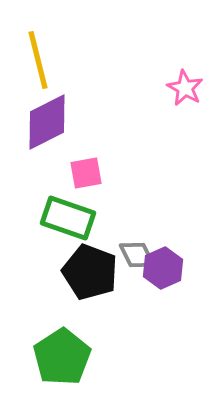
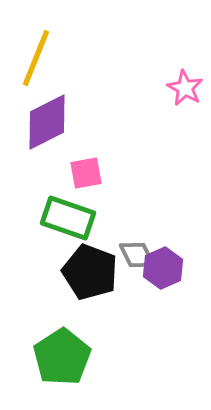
yellow line: moved 2 px left, 2 px up; rotated 36 degrees clockwise
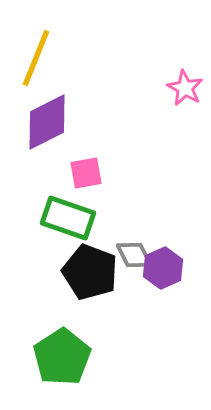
gray diamond: moved 3 px left
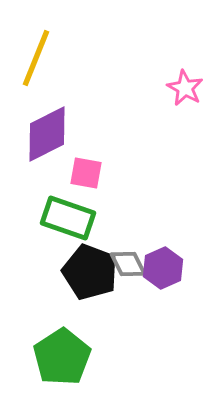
purple diamond: moved 12 px down
pink square: rotated 20 degrees clockwise
gray diamond: moved 6 px left, 9 px down
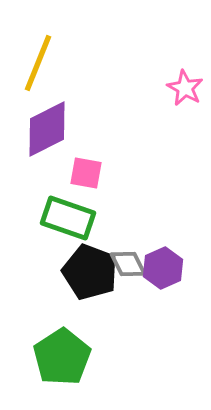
yellow line: moved 2 px right, 5 px down
purple diamond: moved 5 px up
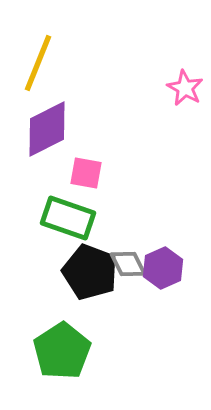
green pentagon: moved 6 px up
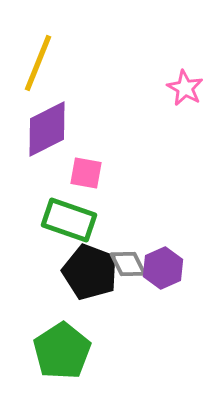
green rectangle: moved 1 px right, 2 px down
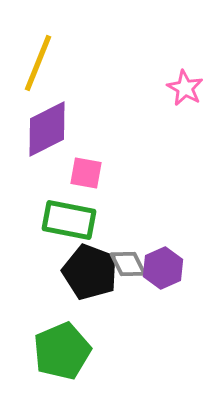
green rectangle: rotated 8 degrees counterclockwise
green pentagon: rotated 10 degrees clockwise
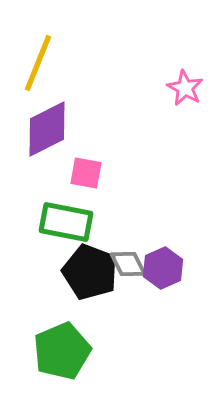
green rectangle: moved 3 px left, 2 px down
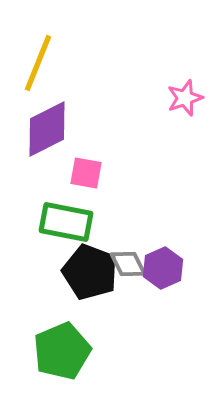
pink star: moved 10 px down; rotated 24 degrees clockwise
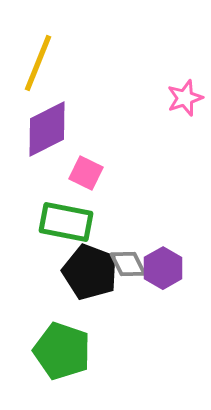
pink square: rotated 16 degrees clockwise
purple hexagon: rotated 6 degrees counterclockwise
green pentagon: rotated 30 degrees counterclockwise
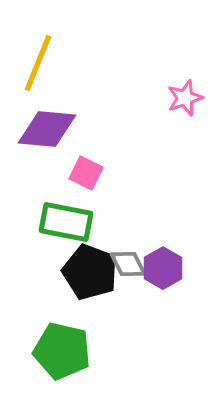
purple diamond: rotated 32 degrees clockwise
green pentagon: rotated 6 degrees counterclockwise
